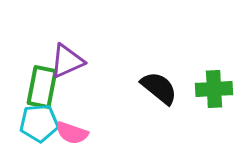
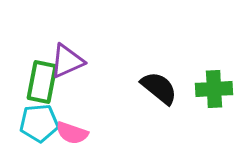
green rectangle: moved 5 px up
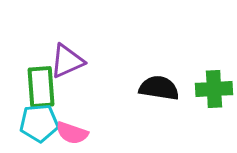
green rectangle: moved 1 px left, 5 px down; rotated 15 degrees counterclockwise
black semicircle: rotated 30 degrees counterclockwise
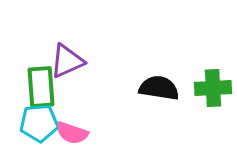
green cross: moved 1 px left, 1 px up
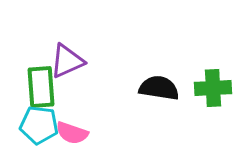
cyan pentagon: moved 2 px down; rotated 12 degrees clockwise
